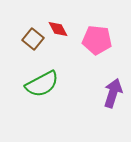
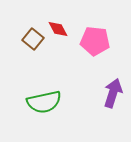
pink pentagon: moved 2 px left, 1 px down
green semicircle: moved 2 px right, 18 px down; rotated 16 degrees clockwise
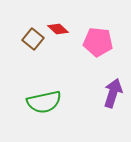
red diamond: rotated 20 degrees counterclockwise
pink pentagon: moved 3 px right, 1 px down
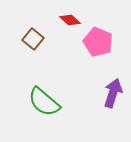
red diamond: moved 12 px right, 9 px up
pink pentagon: rotated 16 degrees clockwise
green semicircle: rotated 52 degrees clockwise
